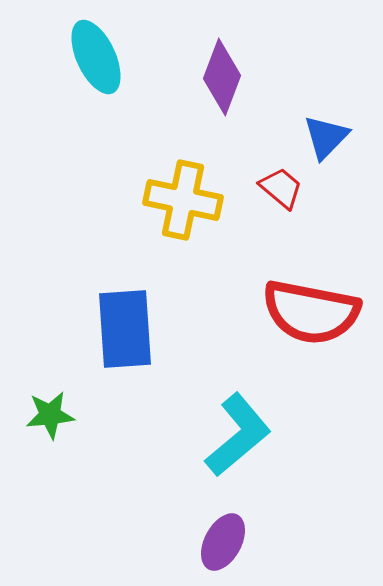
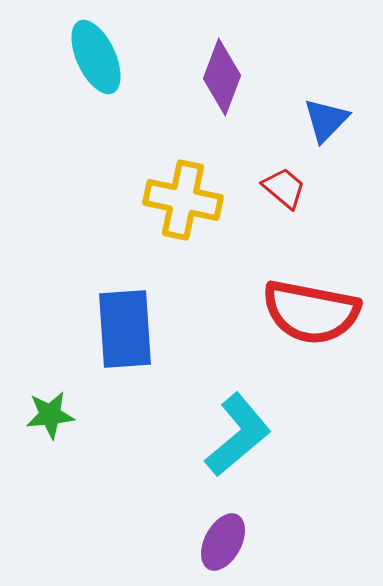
blue triangle: moved 17 px up
red trapezoid: moved 3 px right
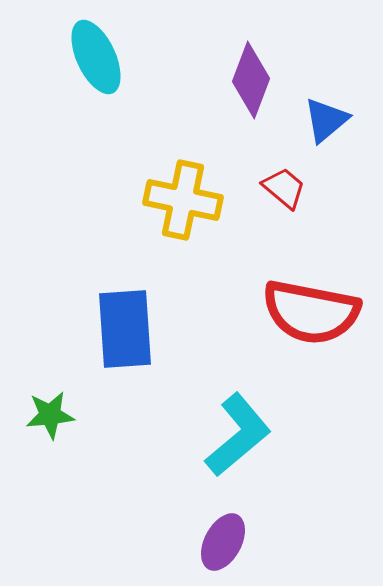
purple diamond: moved 29 px right, 3 px down
blue triangle: rotated 6 degrees clockwise
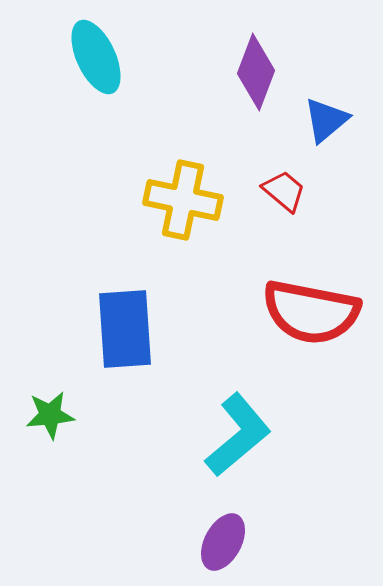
purple diamond: moved 5 px right, 8 px up
red trapezoid: moved 3 px down
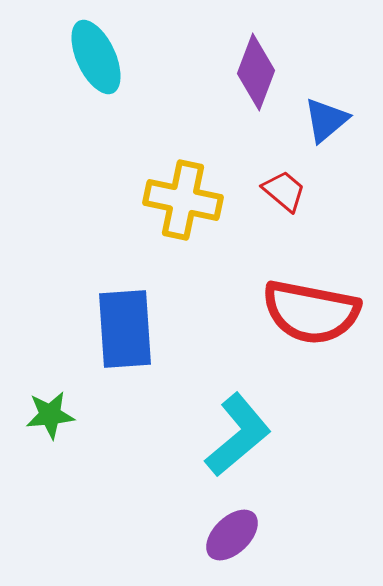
purple ellipse: moved 9 px right, 7 px up; rotated 18 degrees clockwise
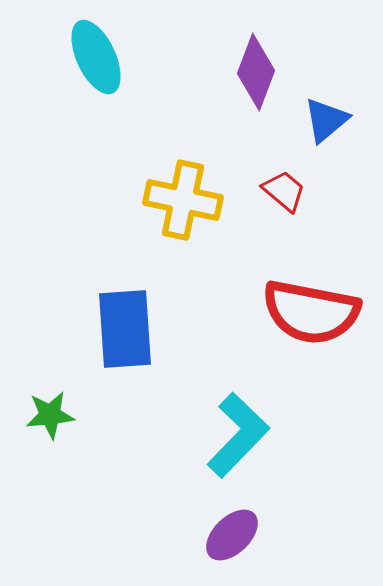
cyan L-shape: rotated 6 degrees counterclockwise
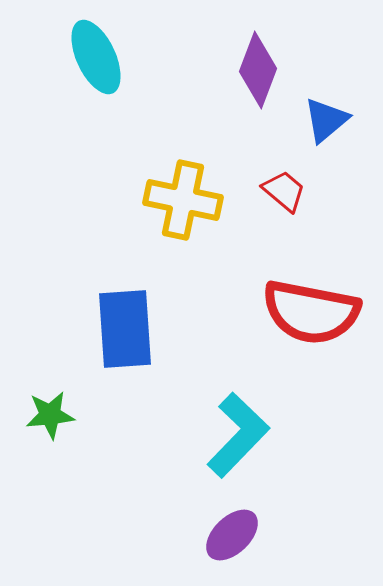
purple diamond: moved 2 px right, 2 px up
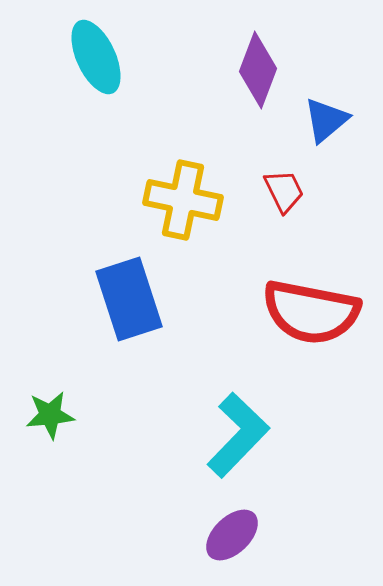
red trapezoid: rotated 24 degrees clockwise
blue rectangle: moved 4 px right, 30 px up; rotated 14 degrees counterclockwise
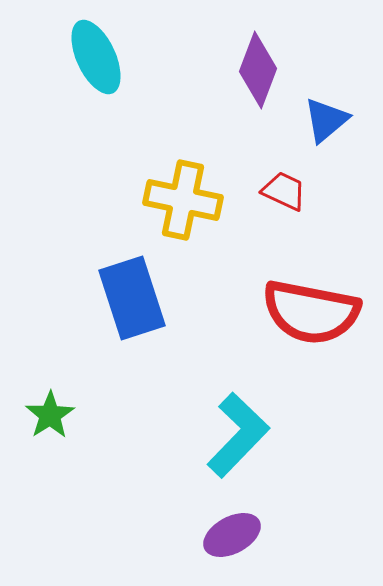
red trapezoid: rotated 39 degrees counterclockwise
blue rectangle: moved 3 px right, 1 px up
green star: rotated 27 degrees counterclockwise
purple ellipse: rotated 16 degrees clockwise
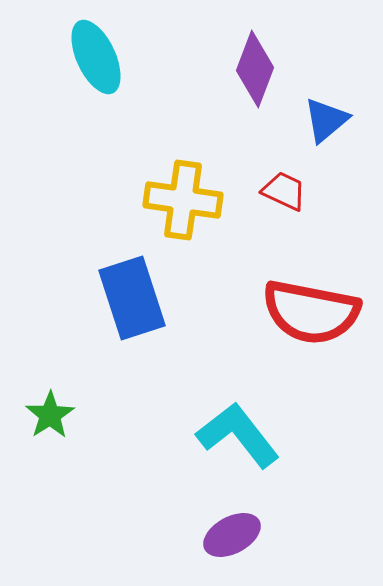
purple diamond: moved 3 px left, 1 px up
yellow cross: rotated 4 degrees counterclockwise
cyan L-shape: rotated 82 degrees counterclockwise
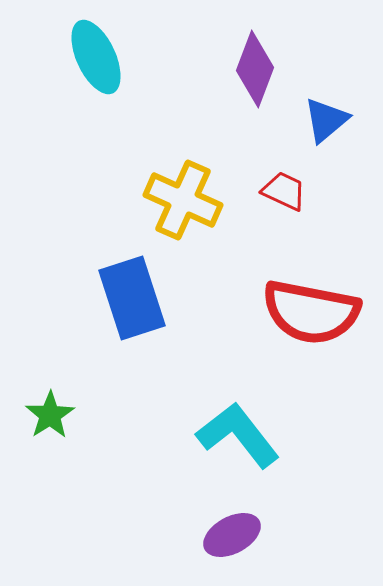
yellow cross: rotated 16 degrees clockwise
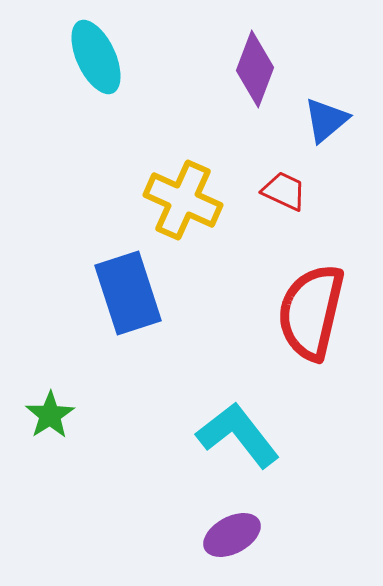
blue rectangle: moved 4 px left, 5 px up
red semicircle: rotated 92 degrees clockwise
